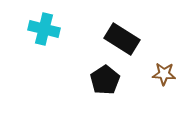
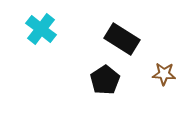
cyan cross: moved 3 px left; rotated 24 degrees clockwise
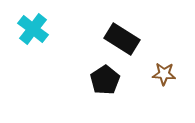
cyan cross: moved 8 px left
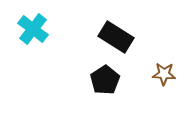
black rectangle: moved 6 px left, 2 px up
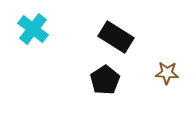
brown star: moved 3 px right, 1 px up
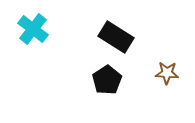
black pentagon: moved 2 px right
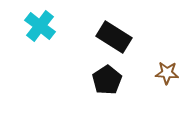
cyan cross: moved 7 px right, 3 px up
black rectangle: moved 2 px left
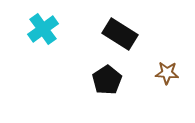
cyan cross: moved 3 px right, 3 px down; rotated 16 degrees clockwise
black rectangle: moved 6 px right, 3 px up
